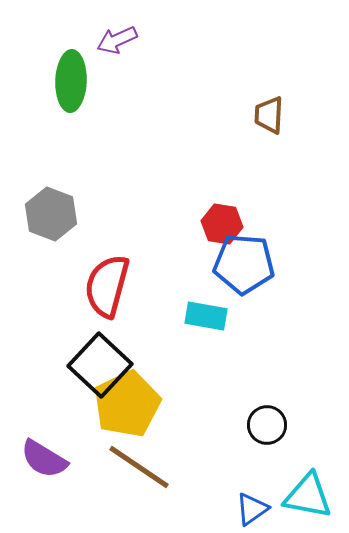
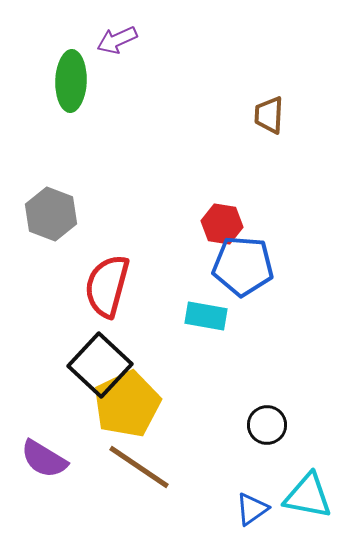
blue pentagon: moved 1 px left, 2 px down
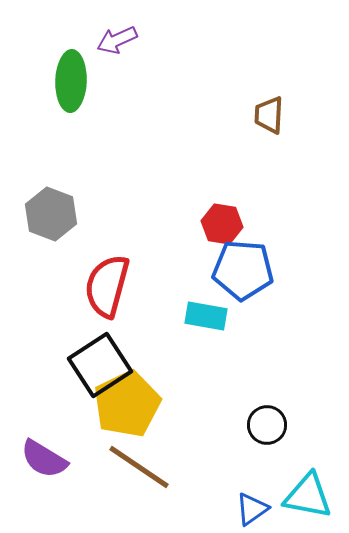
blue pentagon: moved 4 px down
black square: rotated 14 degrees clockwise
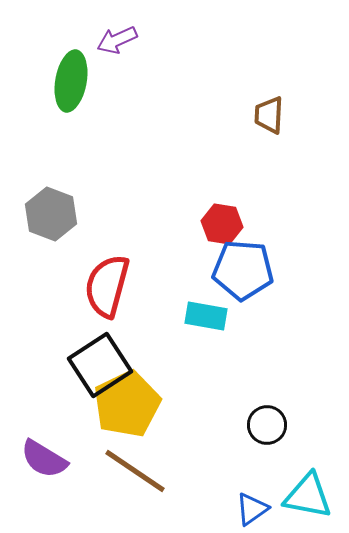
green ellipse: rotated 8 degrees clockwise
brown line: moved 4 px left, 4 px down
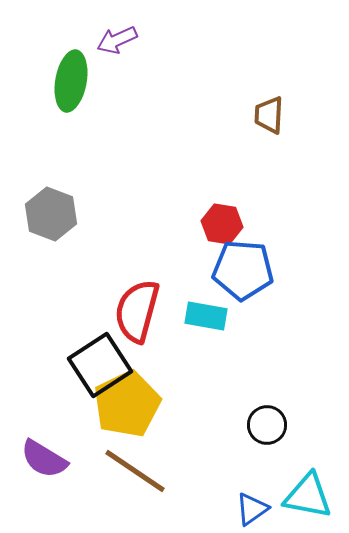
red semicircle: moved 30 px right, 25 px down
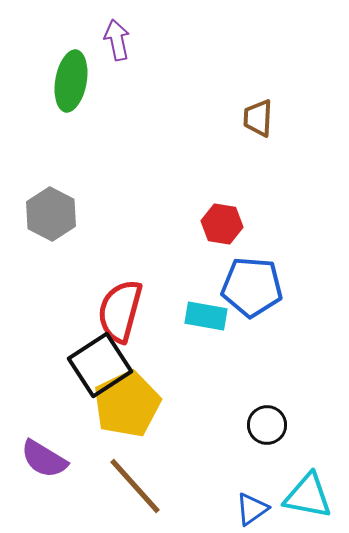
purple arrow: rotated 102 degrees clockwise
brown trapezoid: moved 11 px left, 3 px down
gray hexagon: rotated 6 degrees clockwise
blue pentagon: moved 9 px right, 17 px down
red semicircle: moved 17 px left
brown line: moved 15 px down; rotated 14 degrees clockwise
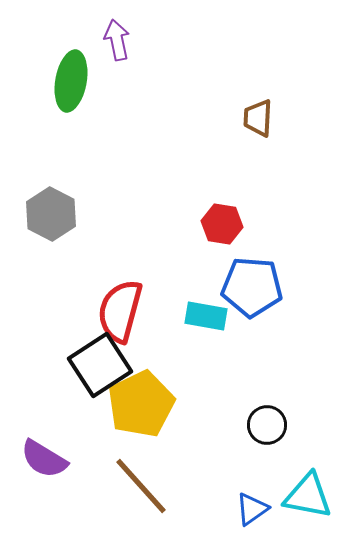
yellow pentagon: moved 14 px right
brown line: moved 6 px right
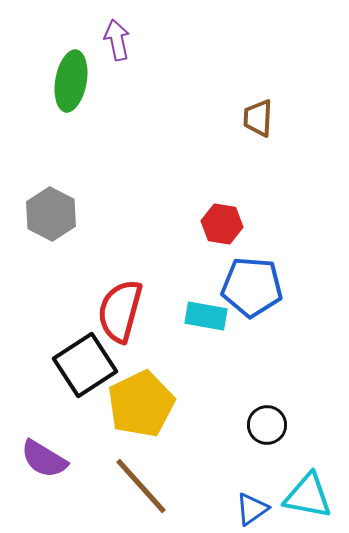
black square: moved 15 px left
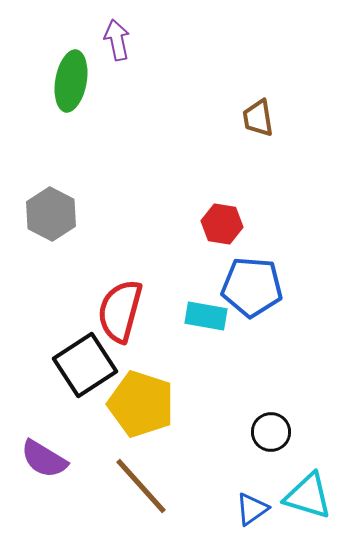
brown trapezoid: rotated 12 degrees counterclockwise
yellow pentagon: rotated 28 degrees counterclockwise
black circle: moved 4 px right, 7 px down
cyan triangle: rotated 6 degrees clockwise
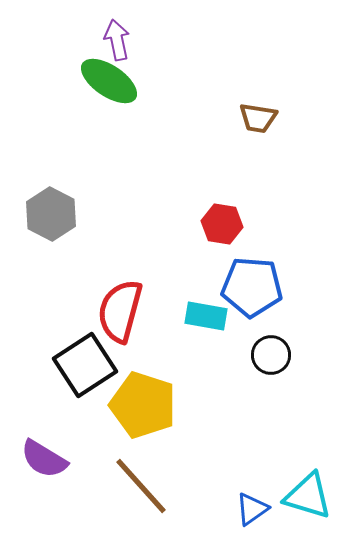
green ellipse: moved 38 px right; rotated 66 degrees counterclockwise
brown trapezoid: rotated 72 degrees counterclockwise
yellow pentagon: moved 2 px right, 1 px down
black circle: moved 77 px up
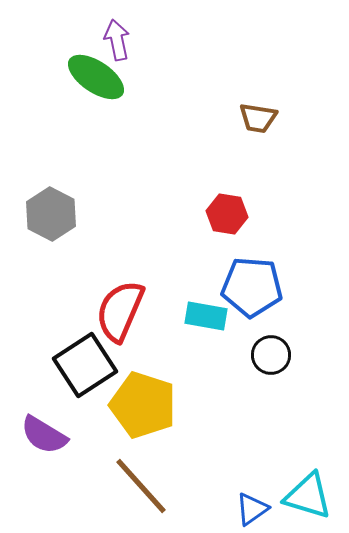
green ellipse: moved 13 px left, 4 px up
red hexagon: moved 5 px right, 10 px up
red semicircle: rotated 8 degrees clockwise
purple semicircle: moved 24 px up
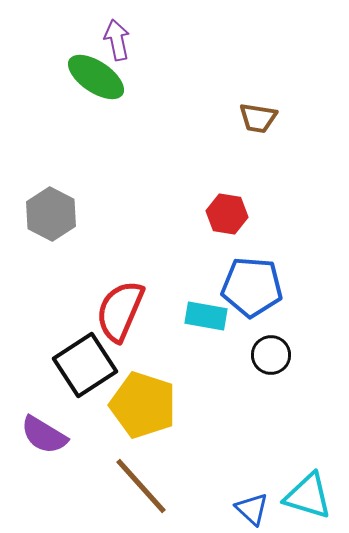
blue triangle: rotated 42 degrees counterclockwise
